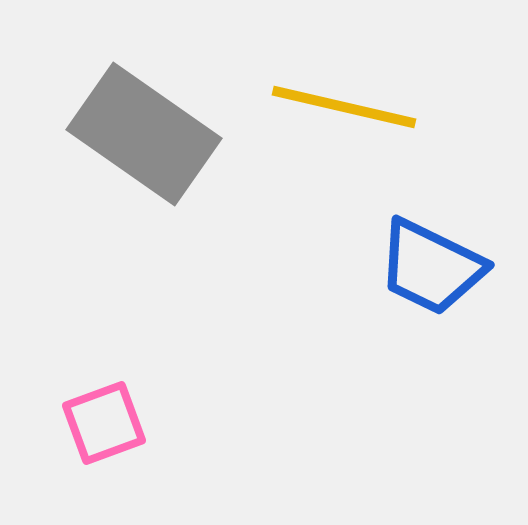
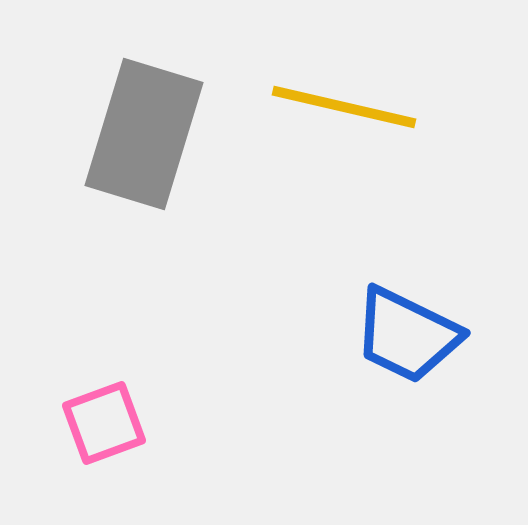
gray rectangle: rotated 72 degrees clockwise
blue trapezoid: moved 24 px left, 68 px down
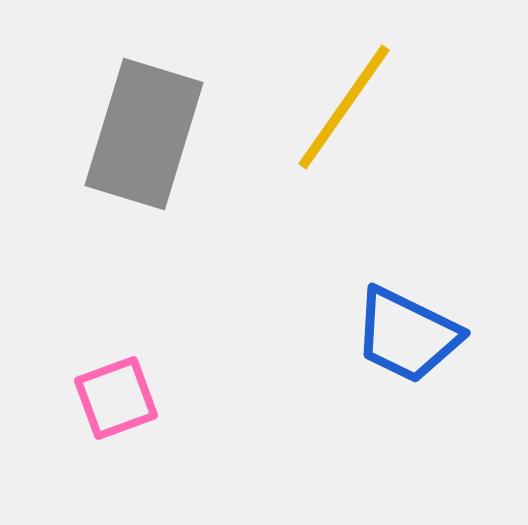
yellow line: rotated 68 degrees counterclockwise
pink square: moved 12 px right, 25 px up
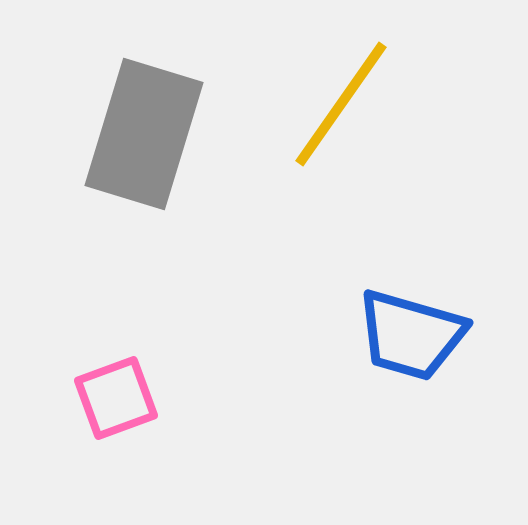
yellow line: moved 3 px left, 3 px up
blue trapezoid: moved 4 px right; rotated 10 degrees counterclockwise
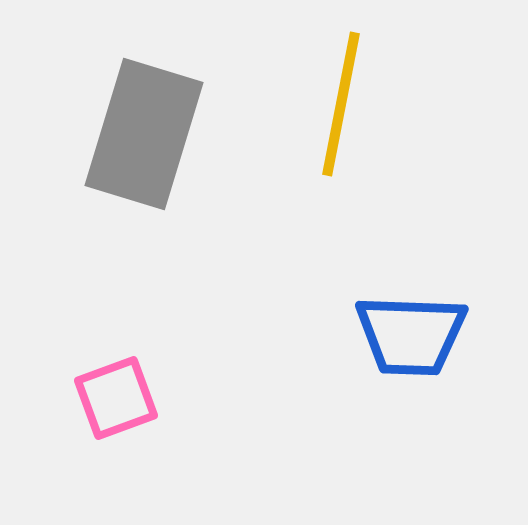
yellow line: rotated 24 degrees counterclockwise
blue trapezoid: rotated 14 degrees counterclockwise
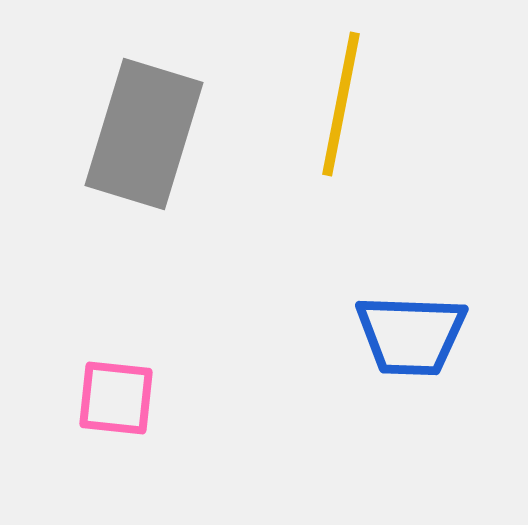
pink square: rotated 26 degrees clockwise
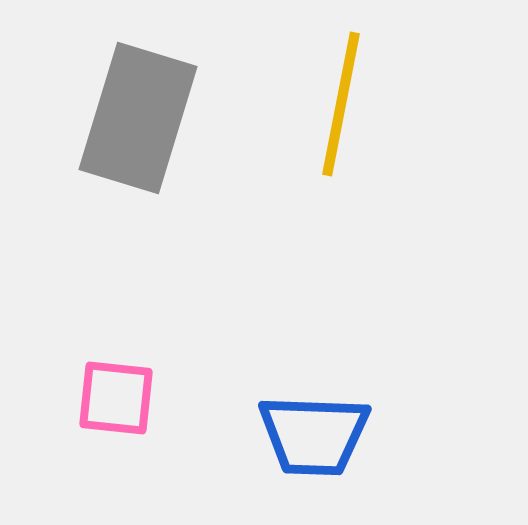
gray rectangle: moved 6 px left, 16 px up
blue trapezoid: moved 97 px left, 100 px down
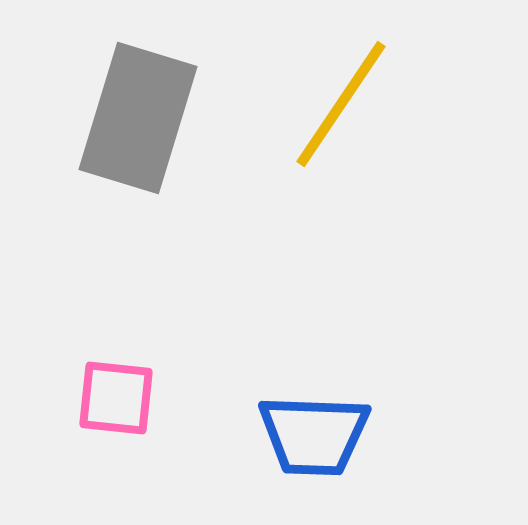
yellow line: rotated 23 degrees clockwise
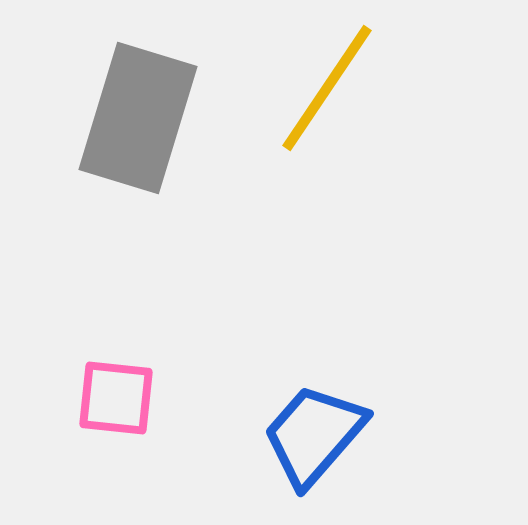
yellow line: moved 14 px left, 16 px up
blue trapezoid: rotated 129 degrees clockwise
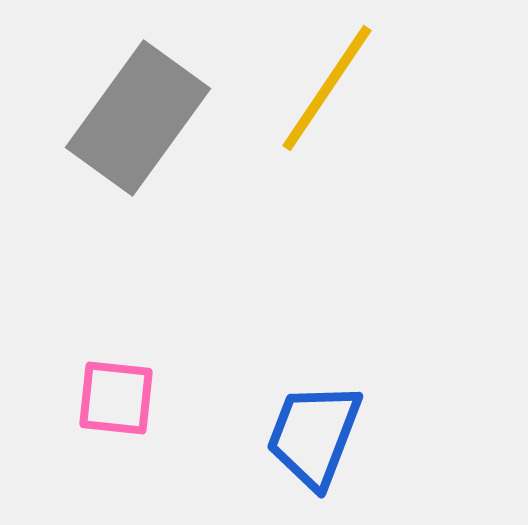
gray rectangle: rotated 19 degrees clockwise
blue trapezoid: rotated 20 degrees counterclockwise
